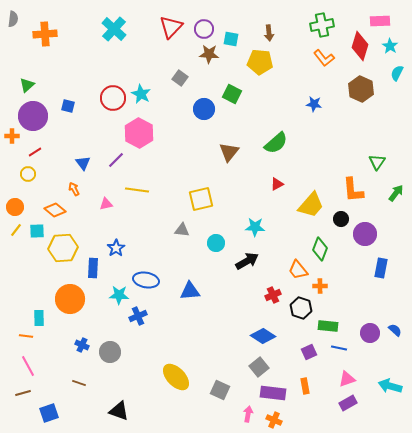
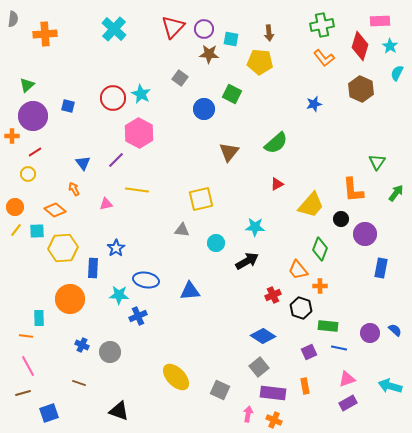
red triangle at (171, 27): moved 2 px right
blue star at (314, 104): rotated 21 degrees counterclockwise
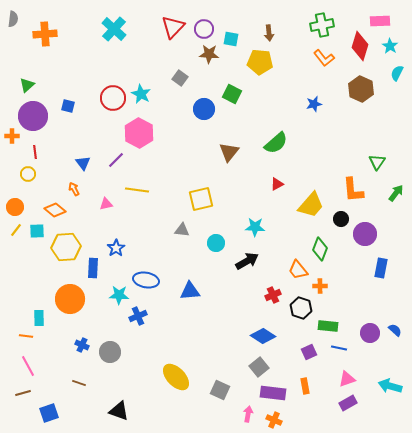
red line at (35, 152): rotated 64 degrees counterclockwise
yellow hexagon at (63, 248): moved 3 px right, 1 px up
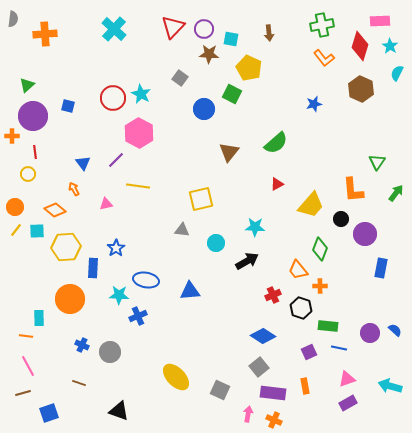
yellow pentagon at (260, 62): moved 11 px left, 6 px down; rotated 20 degrees clockwise
yellow line at (137, 190): moved 1 px right, 4 px up
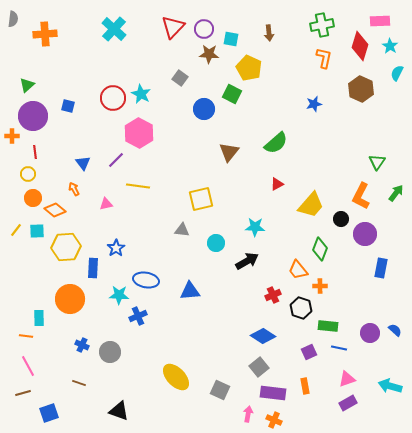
orange L-shape at (324, 58): rotated 130 degrees counterclockwise
orange L-shape at (353, 190): moved 8 px right, 6 px down; rotated 32 degrees clockwise
orange circle at (15, 207): moved 18 px right, 9 px up
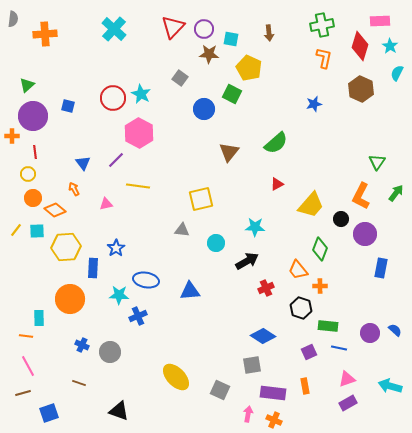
red cross at (273, 295): moved 7 px left, 7 px up
gray square at (259, 367): moved 7 px left, 2 px up; rotated 30 degrees clockwise
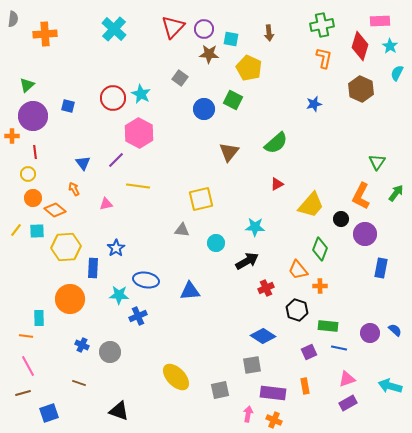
green square at (232, 94): moved 1 px right, 6 px down
black hexagon at (301, 308): moved 4 px left, 2 px down
gray square at (220, 390): rotated 36 degrees counterclockwise
